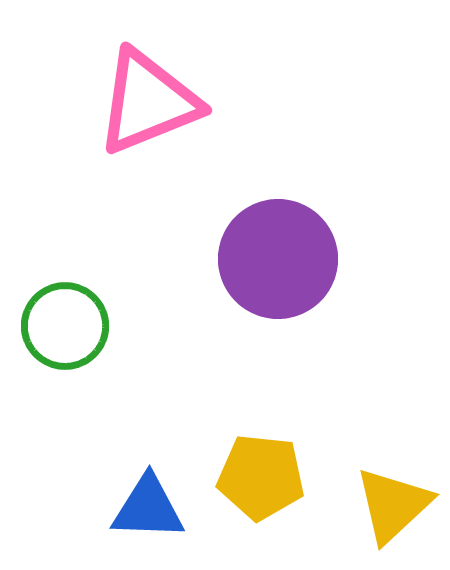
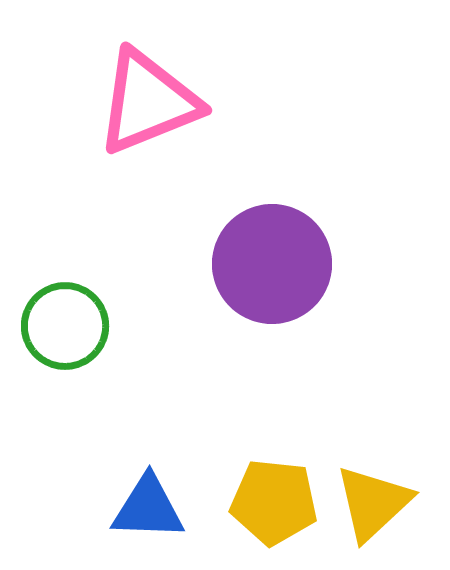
purple circle: moved 6 px left, 5 px down
yellow pentagon: moved 13 px right, 25 px down
yellow triangle: moved 20 px left, 2 px up
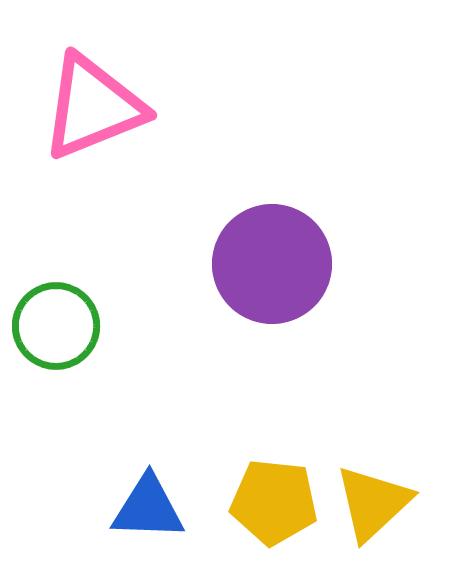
pink triangle: moved 55 px left, 5 px down
green circle: moved 9 px left
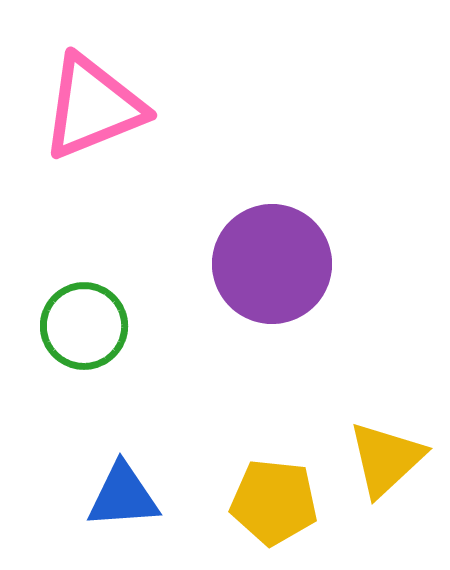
green circle: moved 28 px right
yellow triangle: moved 13 px right, 44 px up
blue triangle: moved 25 px left, 12 px up; rotated 6 degrees counterclockwise
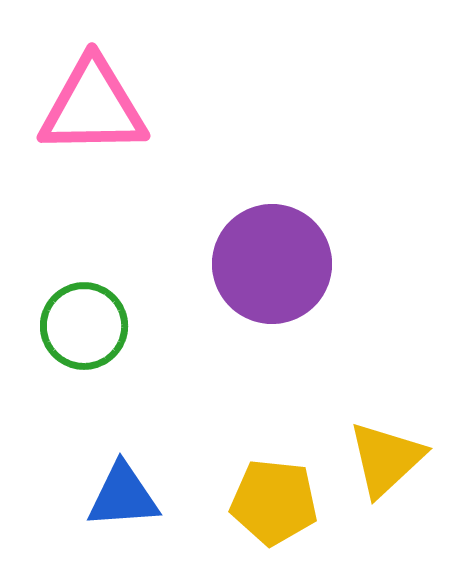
pink triangle: rotated 21 degrees clockwise
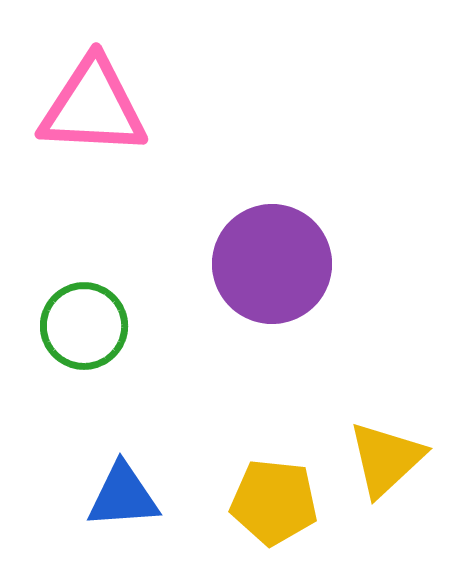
pink triangle: rotated 4 degrees clockwise
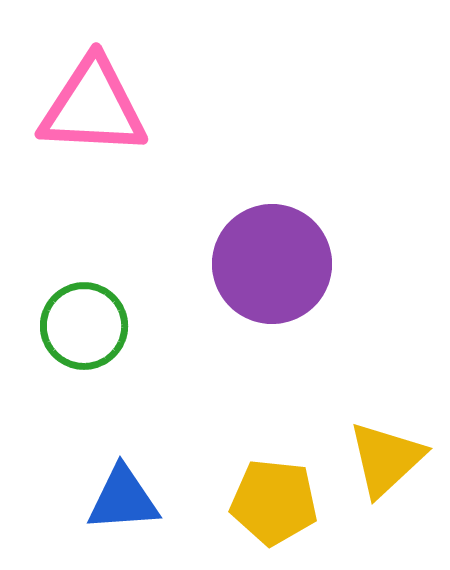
blue triangle: moved 3 px down
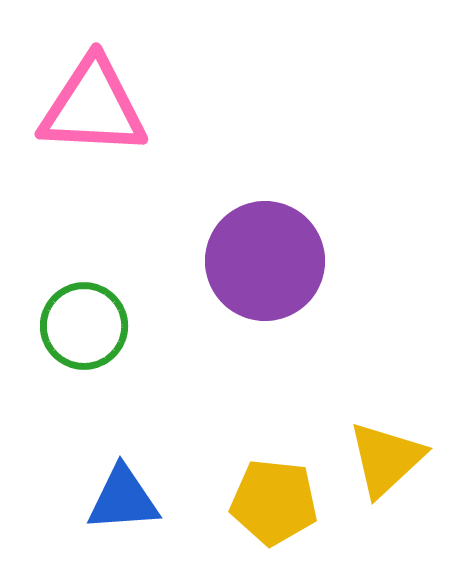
purple circle: moved 7 px left, 3 px up
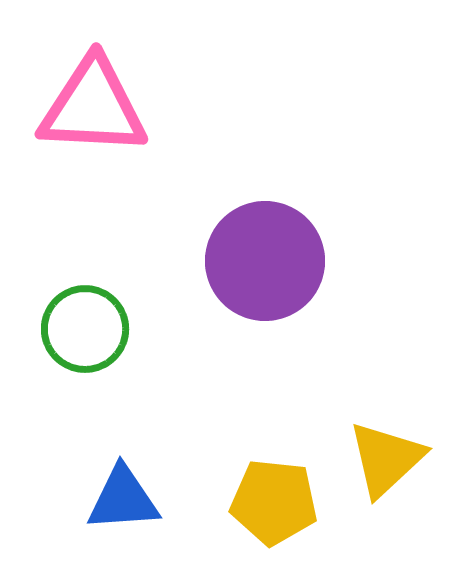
green circle: moved 1 px right, 3 px down
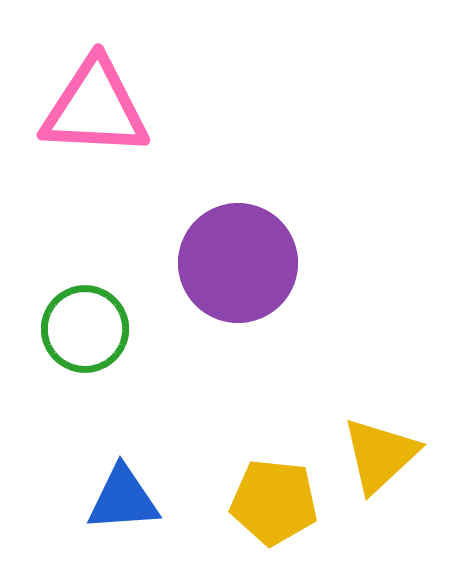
pink triangle: moved 2 px right, 1 px down
purple circle: moved 27 px left, 2 px down
yellow triangle: moved 6 px left, 4 px up
